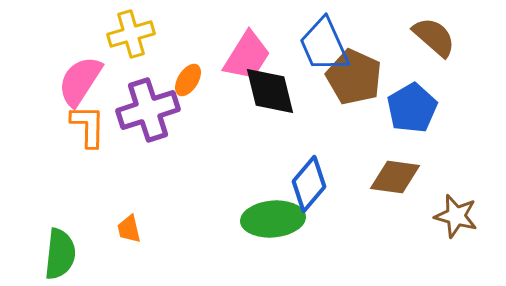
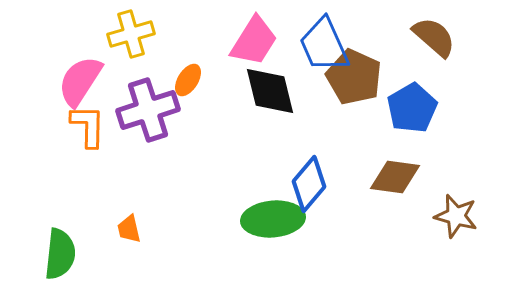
pink trapezoid: moved 7 px right, 15 px up
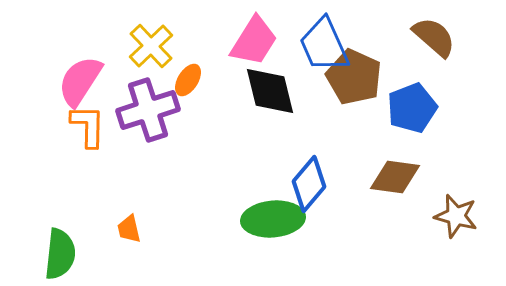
yellow cross: moved 20 px right, 12 px down; rotated 27 degrees counterclockwise
blue pentagon: rotated 9 degrees clockwise
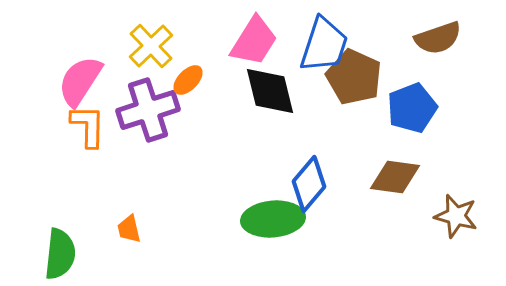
brown semicircle: moved 4 px right, 1 px down; rotated 120 degrees clockwise
blue trapezoid: rotated 138 degrees counterclockwise
orange ellipse: rotated 12 degrees clockwise
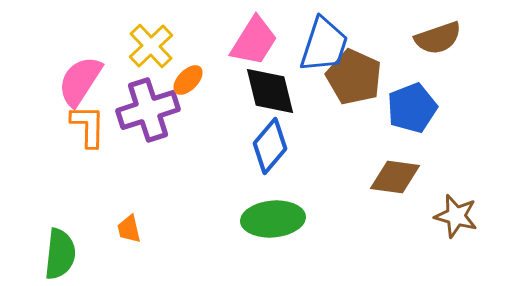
blue diamond: moved 39 px left, 38 px up
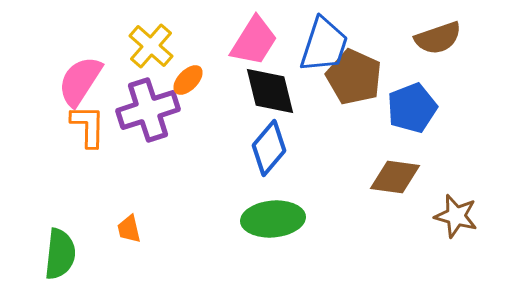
yellow cross: rotated 6 degrees counterclockwise
blue diamond: moved 1 px left, 2 px down
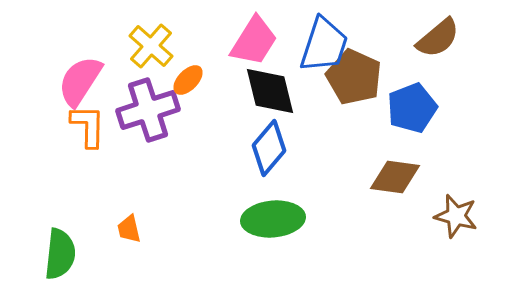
brown semicircle: rotated 21 degrees counterclockwise
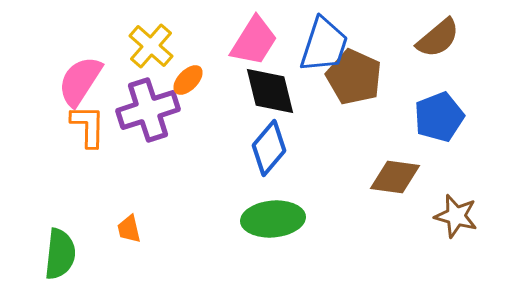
blue pentagon: moved 27 px right, 9 px down
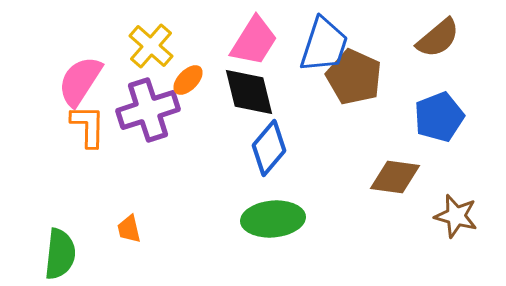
black diamond: moved 21 px left, 1 px down
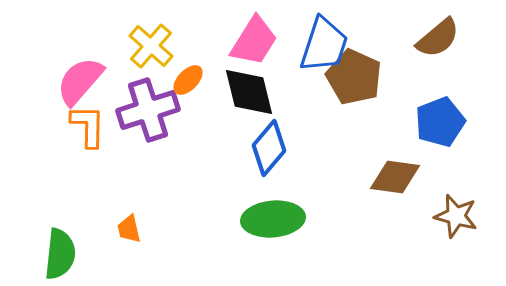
pink semicircle: rotated 8 degrees clockwise
blue pentagon: moved 1 px right, 5 px down
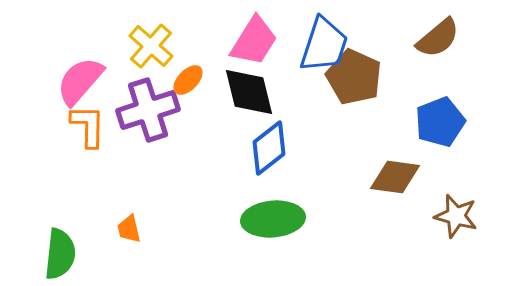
blue diamond: rotated 12 degrees clockwise
